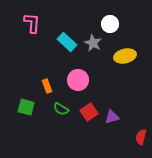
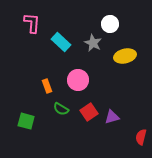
cyan rectangle: moved 6 px left
green square: moved 14 px down
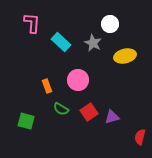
red semicircle: moved 1 px left
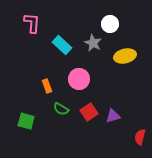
cyan rectangle: moved 1 px right, 3 px down
pink circle: moved 1 px right, 1 px up
purple triangle: moved 1 px right, 1 px up
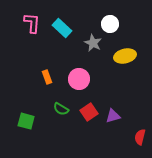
cyan rectangle: moved 17 px up
orange rectangle: moved 9 px up
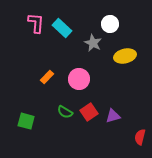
pink L-shape: moved 4 px right
orange rectangle: rotated 64 degrees clockwise
green semicircle: moved 4 px right, 3 px down
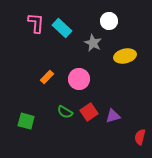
white circle: moved 1 px left, 3 px up
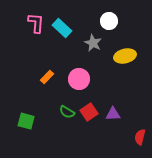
green semicircle: moved 2 px right
purple triangle: moved 2 px up; rotated 14 degrees clockwise
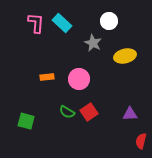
cyan rectangle: moved 5 px up
orange rectangle: rotated 40 degrees clockwise
purple triangle: moved 17 px right
red semicircle: moved 1 px right, 4 px down
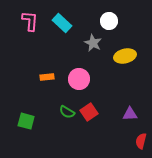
pink L-shape: moved 6 px left, 2 px up
